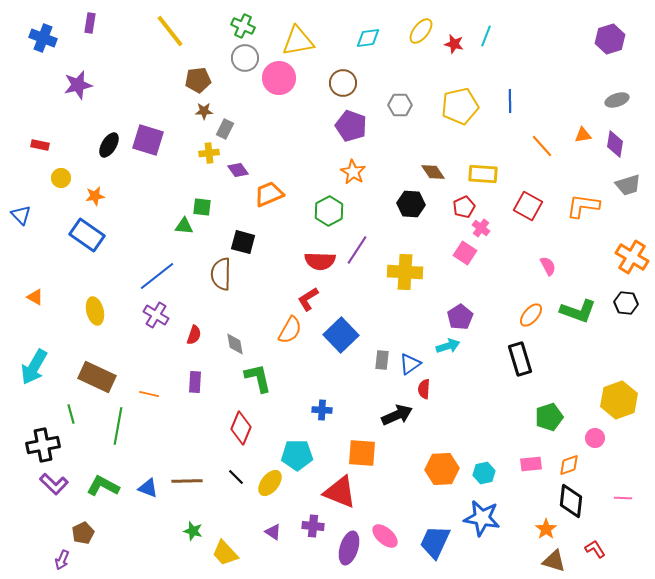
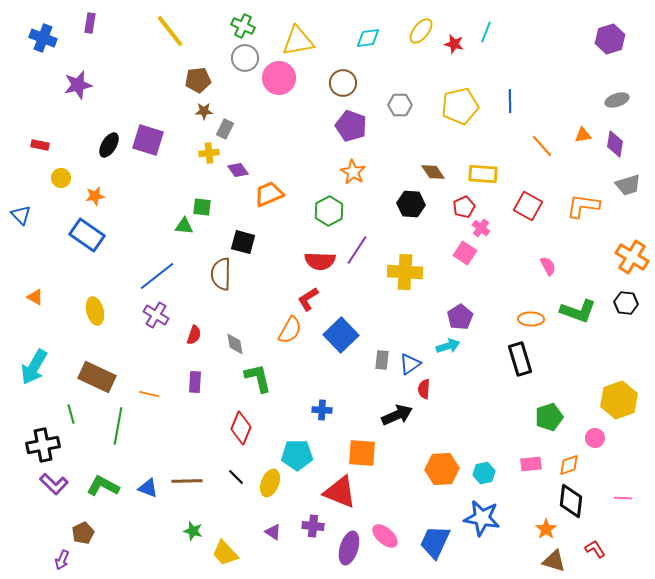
cyan line at (486, 36): moved 4 px up
orange ellipse at (531, 315): moved 4 px down; rotated 50 degrees clockwise
yellow ellipse at (270, 483): rotated 16 degrees counterclockwise
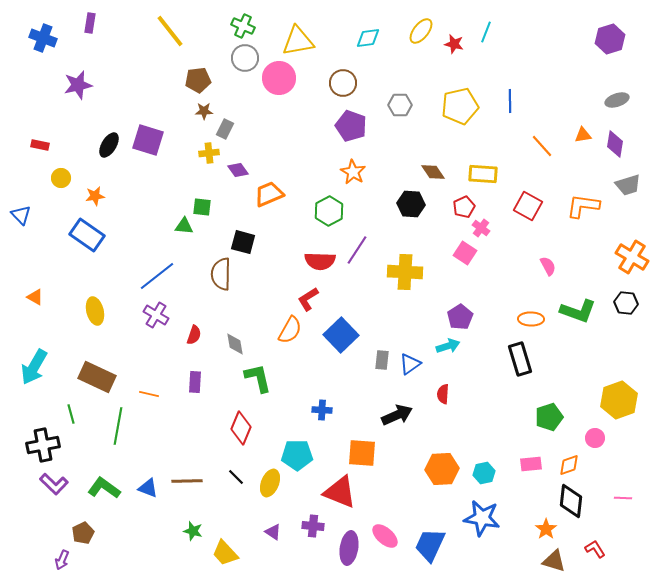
red semicircle at (424, 389): moved 19 px right, 5 px down
green L-shape at (103, 486): moved 1 px right, 2 px down; rotated 8 degrees clockwise
blue trapezoid at (435, 542): moved 5 px left, 3 px down
purple ellipse at (349, 548): rotated 8 degrees counterclockwise
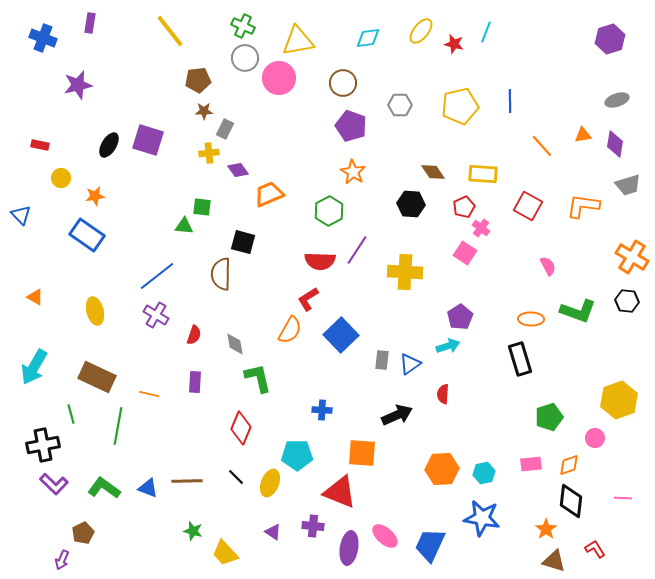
black hexagon at (626, 303): moved 1 px right, 2 px up
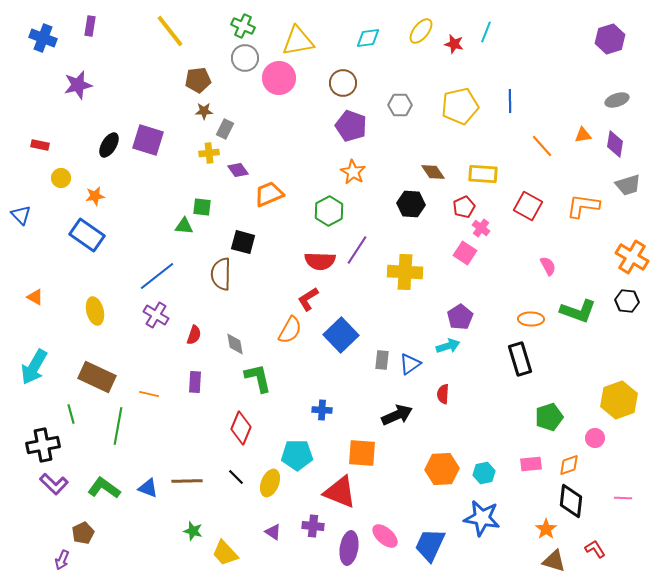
purple rectangle at (90, 23): moved 3 px down
